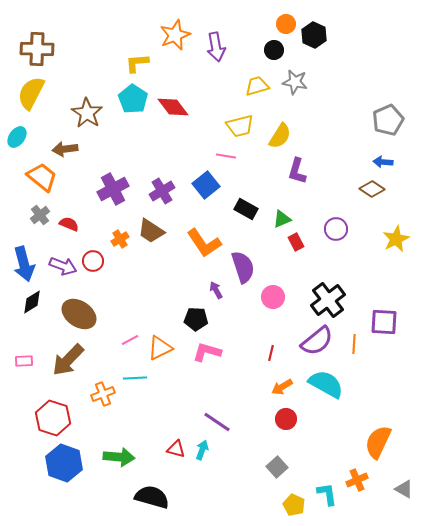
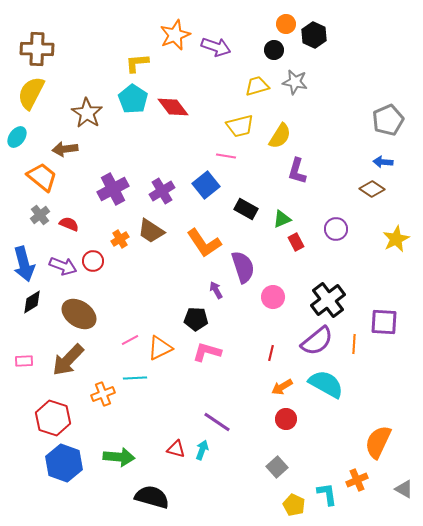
purple arrow at (216, 47): rotated 60 degrees counterclockwise
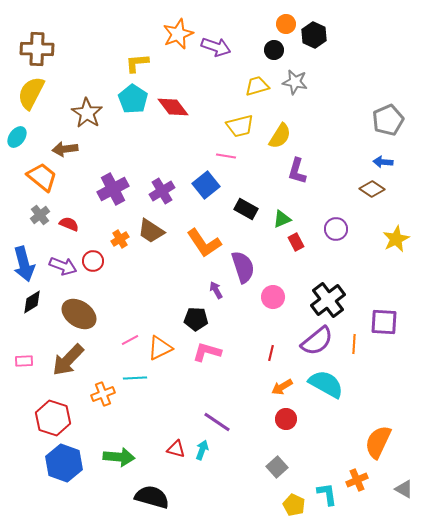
orange star at (175, 35): moved 3 px right, 1 px up
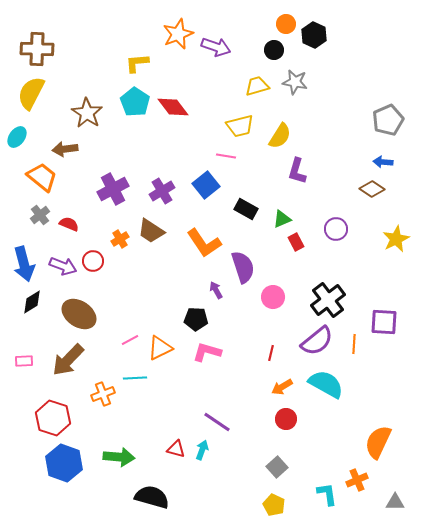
cyan pentagon at (133, 99): moved 2 px right, 3 px down
gray triangle at (404, 489): moved 9 px left, 13 px down; rotated 30 degrees counterclockwise
yellow pentagon at (294, 505): moved 20 px left
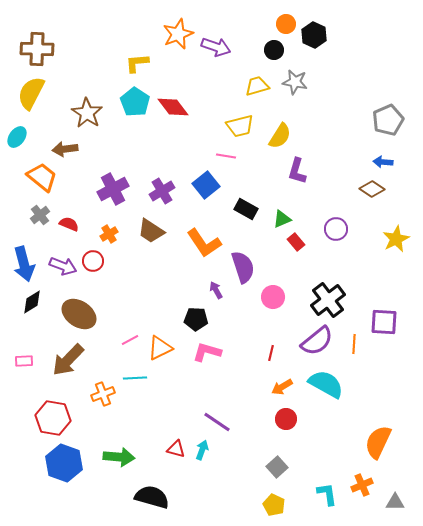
orange cross at (120, 239): moved 11 px left, 5 px up
red rectangle at (296, 242): rotated 12 degrees counterclockwise
red hexagon at (53, 418): rotated 8 degrees counterclockwise
orange cross at (357, 480): moved 5 px right, 5 px down
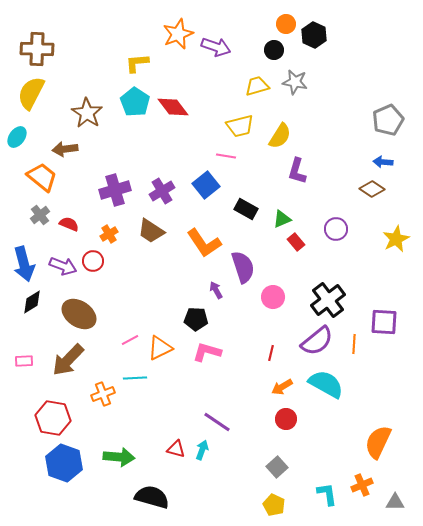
purple cross at (113, 189): moved 2 px right, 1 px down; rotated 12 degrees clockwise
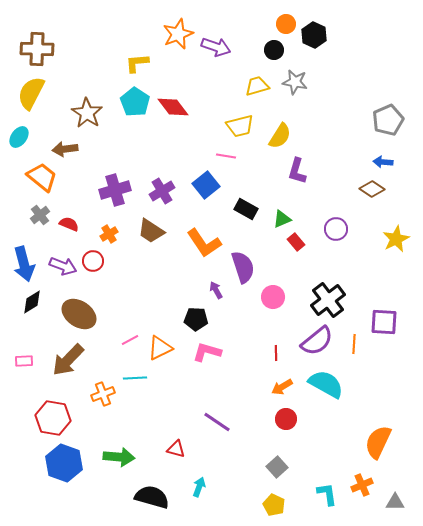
cyan ellipse at (17, 137): moved 2 px right
red line at (271, 353): moved 5 px right; rotated 14 degrees counterclockwise
cyan arrow at (202, 450): moved 3 px left, 37 px down
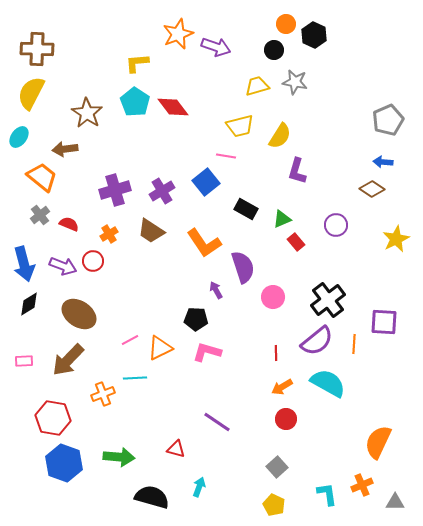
blue square at (206, 185): moved 3 px up
purple circle at (336, 229): moved 4 px up
black diamond at (32, 302): moved 3 px left, 2 px down
cyan semicircle at (326, 384): moved 2 px right, 1 px up
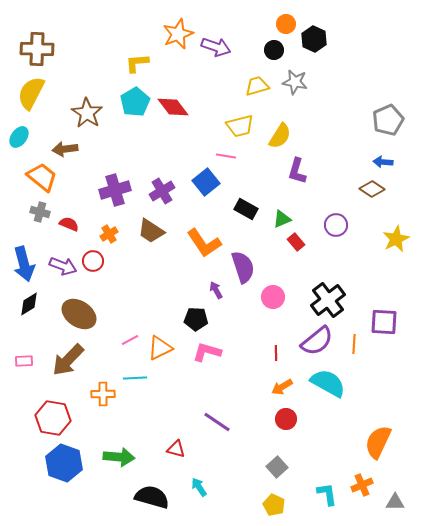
black hexagon at (314, 35): moved 4 px down
cyan pentagon at (135, 102): rotated 8 degrees clockwise
gray cross at (40, 215): moved 3 px up; rotated 36 degrees counterclockwise
orange cross at (103, 394): rotated 20 degrees clockwise
cyan arrow at (199, 487): rotated 54 degrees counterclockwise
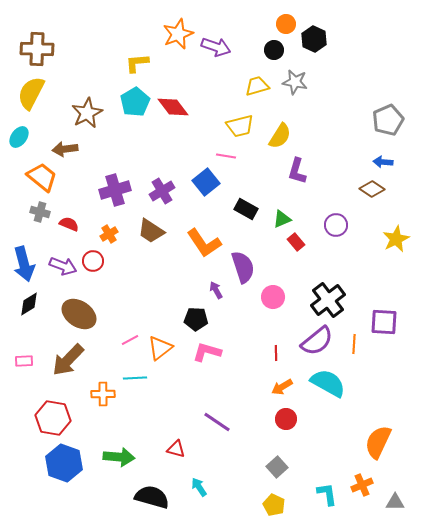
brown star at (87, 113): rotated 12 degrees clockwise
orange triangle at (160, 348): rotated 12 degrees counterclockwise
